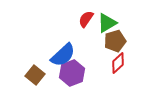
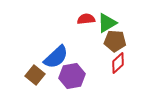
red semicircle: rotated 48 degrees clockwise
brown pentagon: rotated 20 degrees clockwise
blue semicircle: moved 7 px left, 2 px down
purple hexagon: moved 3 px down; rotated 10 degrees clockwise
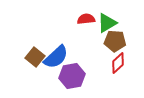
brown square: moved 18 px up
